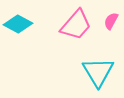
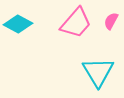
pink trapezoid: moved 2 px up
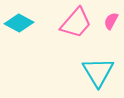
cyan diamond: moved 1 px right, 1 px up
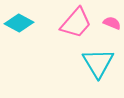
pink semicircle: moved 1 px right, 2 px down; rotated 84 degrees clockwise
cyan triangle: moved 9 px up
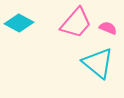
pink semicircle: moved 4 px left, 5 px down
cyan triangle: rotated 20 degrees counterclockwise
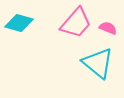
cyan diamond: rotated 12 degrees counterclockwise
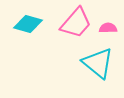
cyan diamond: moved 9 px right, 1 px down
pink semicircle: rotated 24 degrees counterclockwise
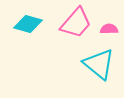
pink semicircle: moved 1 px right, 1 px down
cyan triangle: moved 1 px right, 1 px down
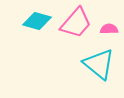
cyan diamond: moved 9 px right, 3 px up
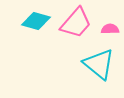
cyan diamond: moved 1 px left
pink semicircle: moved 1 px right
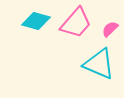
pink semicircle: rotated 42 degrees counterclockwise
cyan triangle: rotated 16 degrees counterclockwise
